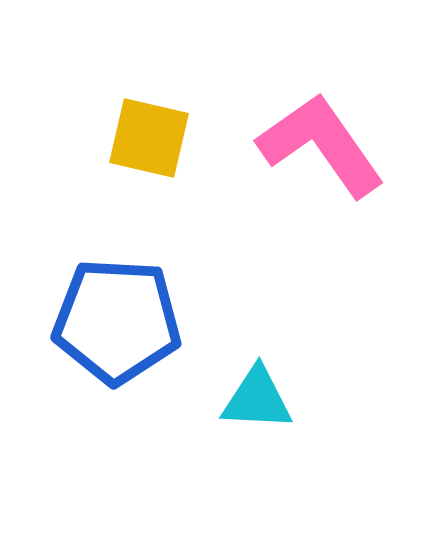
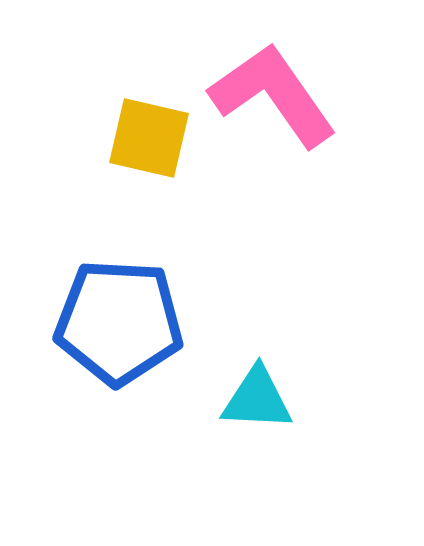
pink L-shape: moved 48 px left, 50 px up
blue pentagon: moved 2 px right, 1 px down
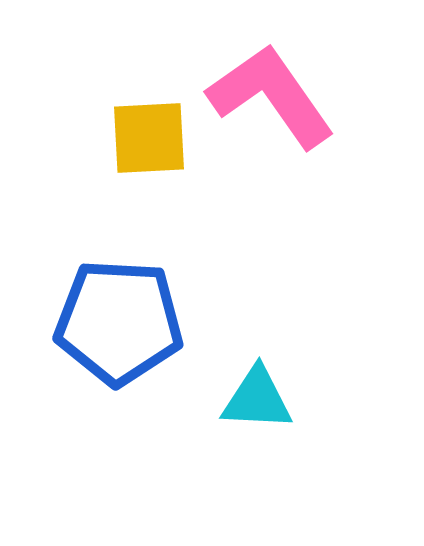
pink L-shape: moved 2 px left, 1 px down
yellow square: rotated 16 degrees counterclockwise
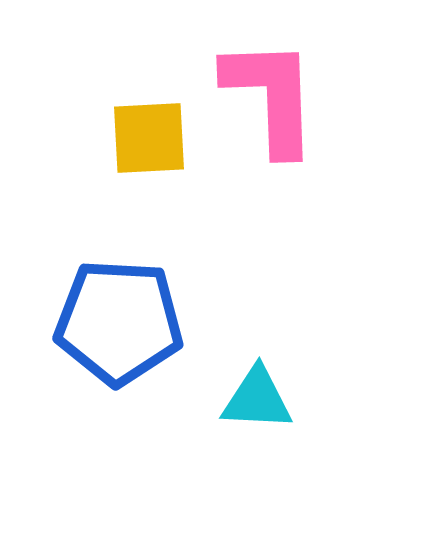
pink L-shape: rotated 33 degrees clockwise
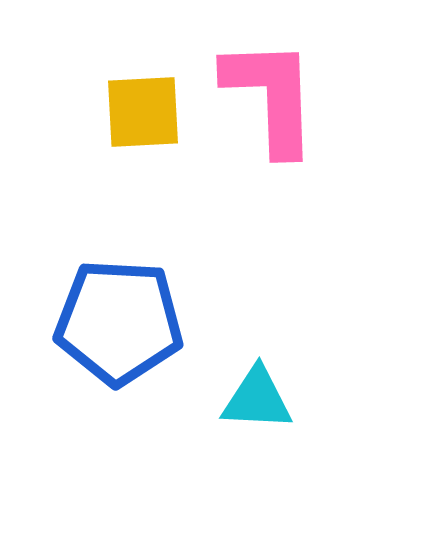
yellow square: moved 6 px left, 26 px up
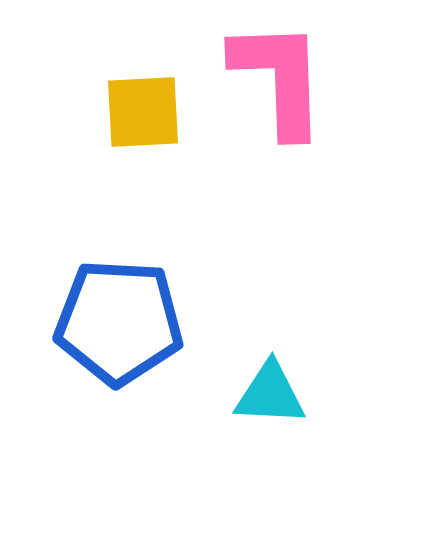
pink L-shape: moved 8 px right, 18 px up
cyan triangle: moved 13 px right, 5 px up
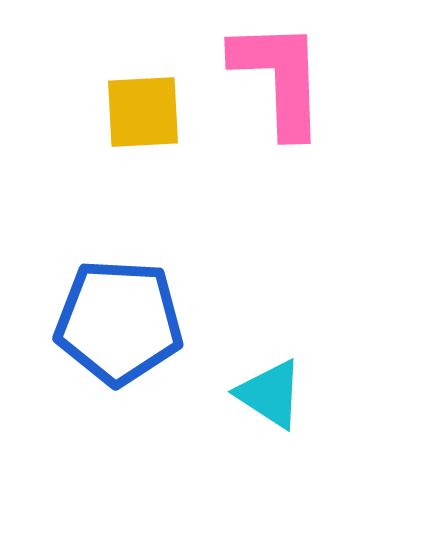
cyan triangle: rotated 30 degrees clockwise
